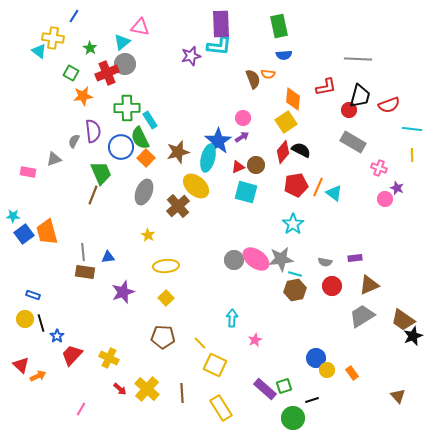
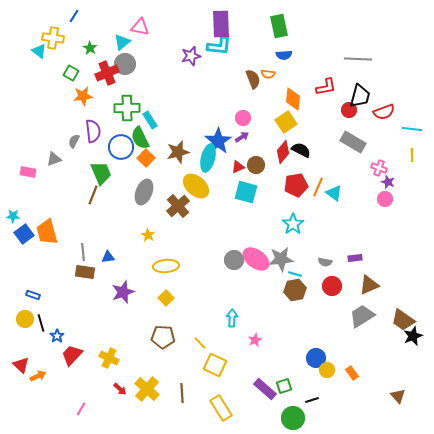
red semicircle at (389, 105): moved 5 px left, 7 px down
purple star at (397, 188): moved 9 px left, 6 px up
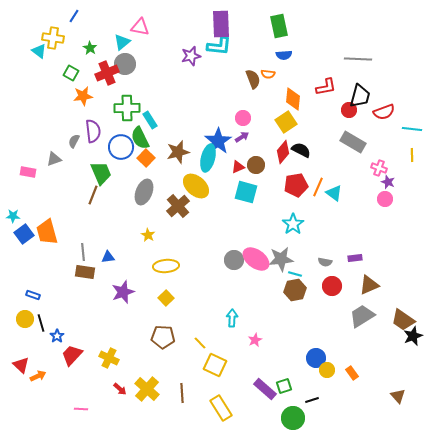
pink line at (81, 409): rotated 64 degrees clockwise
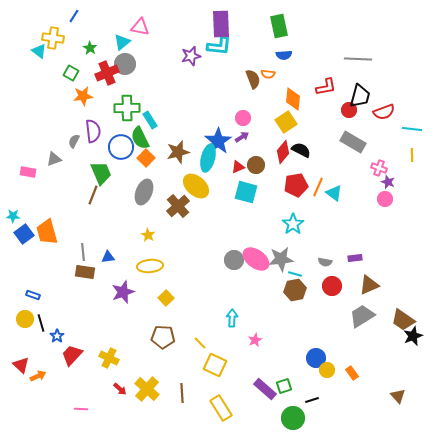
yellow ellipse at (166, 266): moved 16 px left
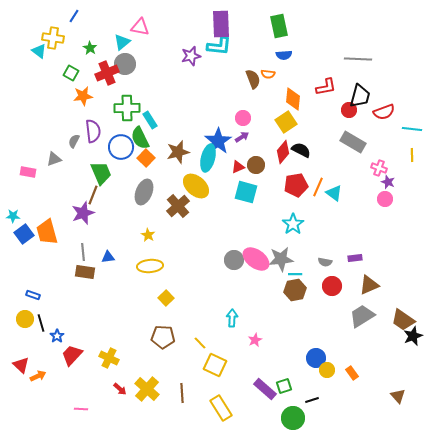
cyan line at (295, 274): rotated 16 degrees counterclockwise
purple star at (123, 292): moved 40 px left, 79 px up
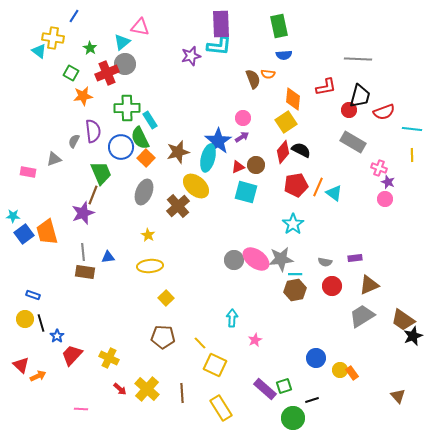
yellow circle at (327, 370): moved 13 px right
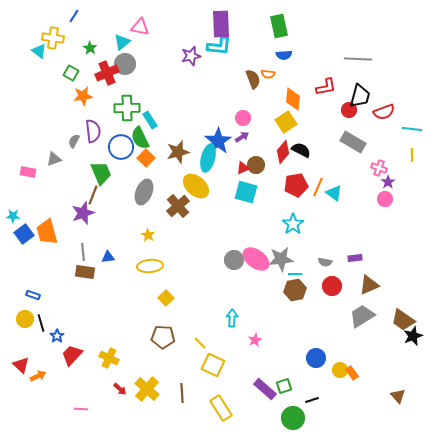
red triangle at (238, 167): moved 5 px right, 1 px down
purple star at (388, 182): rotated 16 degrees clockwise
yellow square at (215, 365): moved 2 px left
